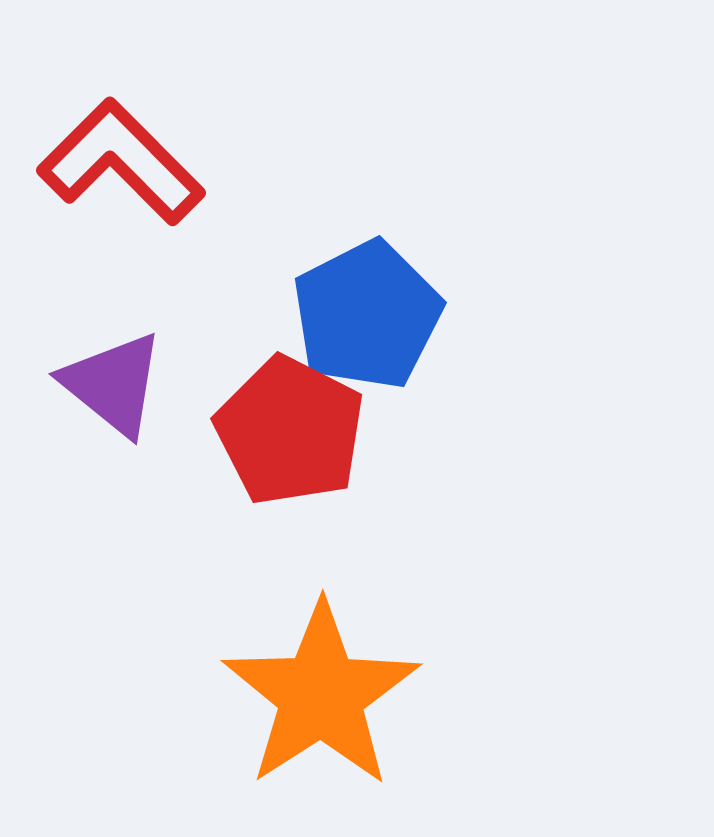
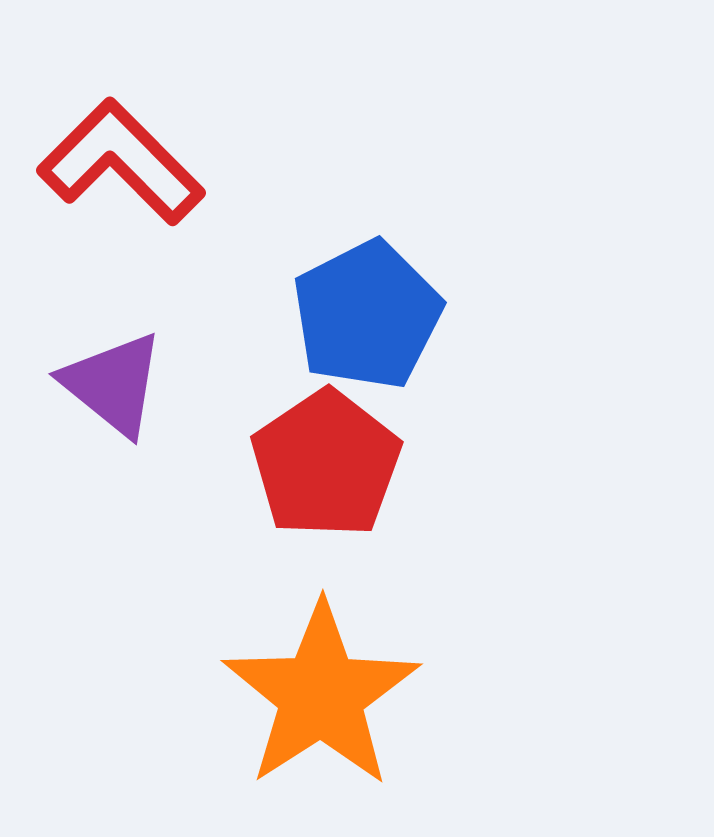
red pentagon: moved 36 px right, 33 px down; rotated 11 degrees clockwise
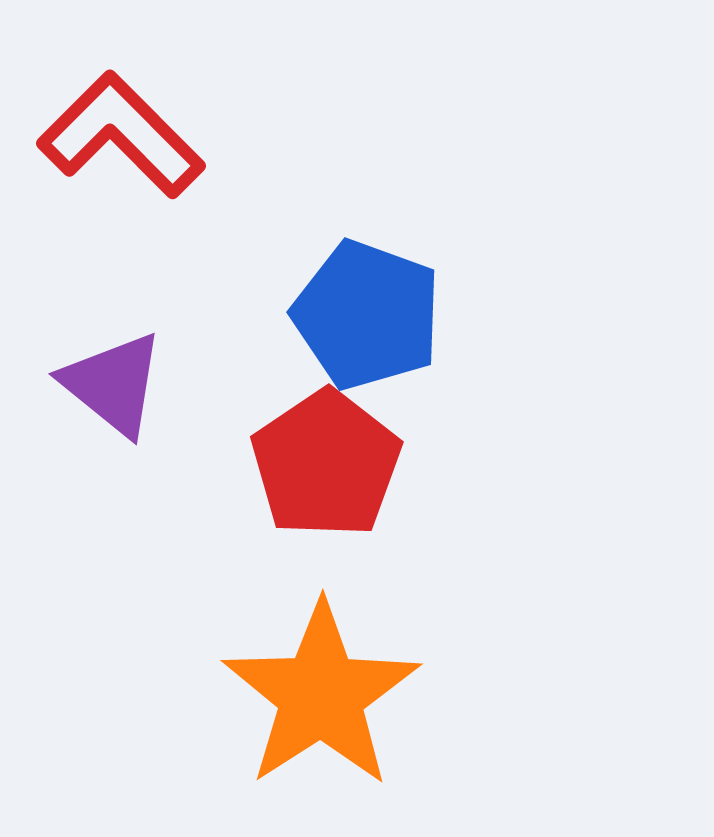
red L-shape: moved 27 px up
blue pentagon: rotated 25 degrees counterclockwise
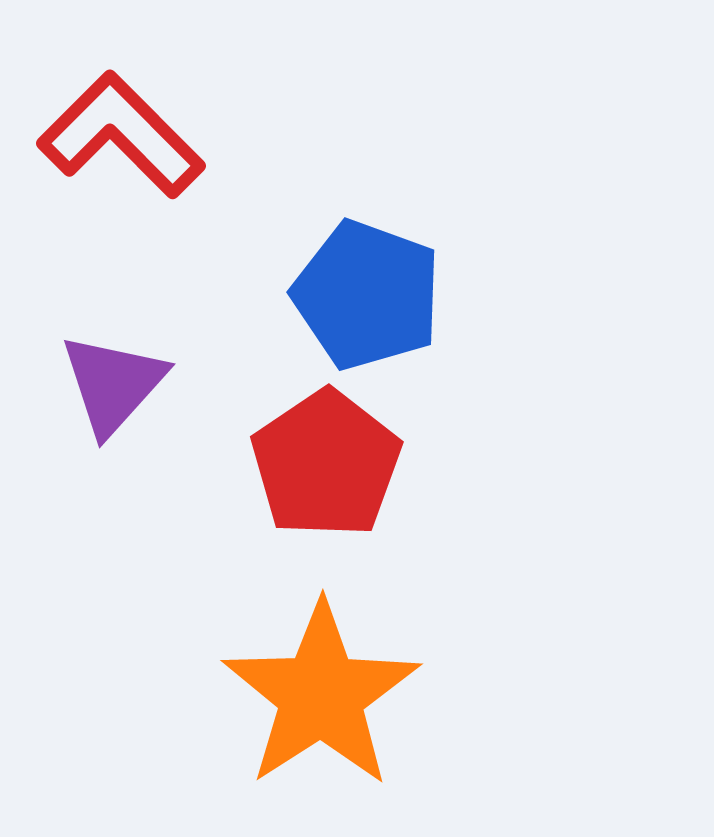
blue pentagon: moved 20 px up
purple triangle: rotated 33 degrees clockwise
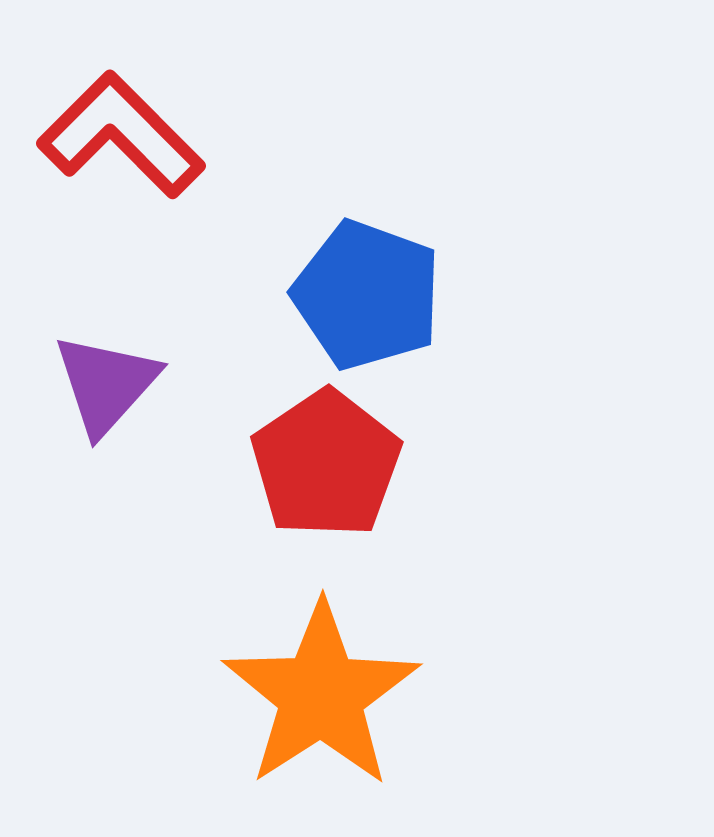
purple triangle: moved 7 px left
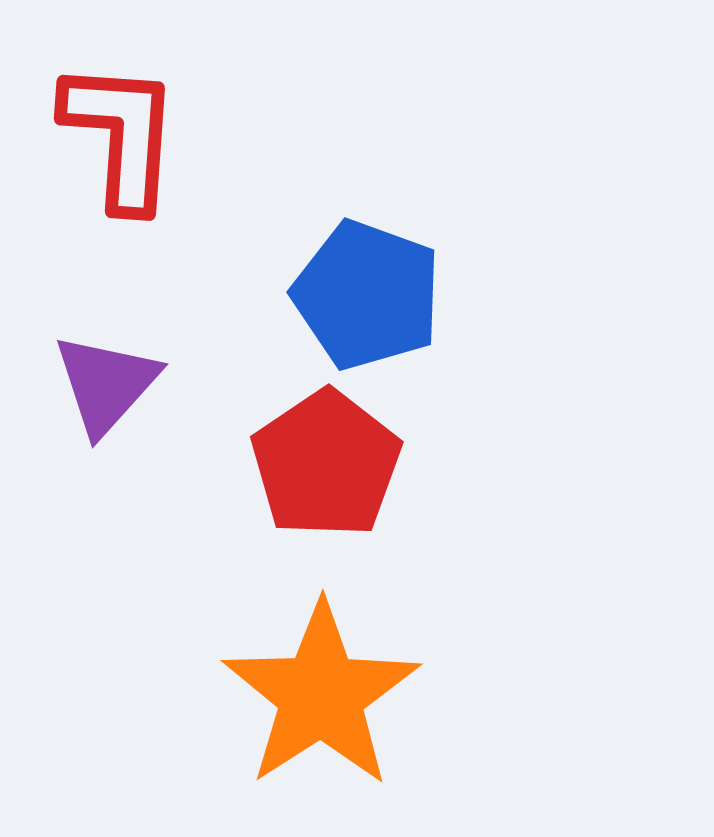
red L-shape: rotated 49 degrees clockwise
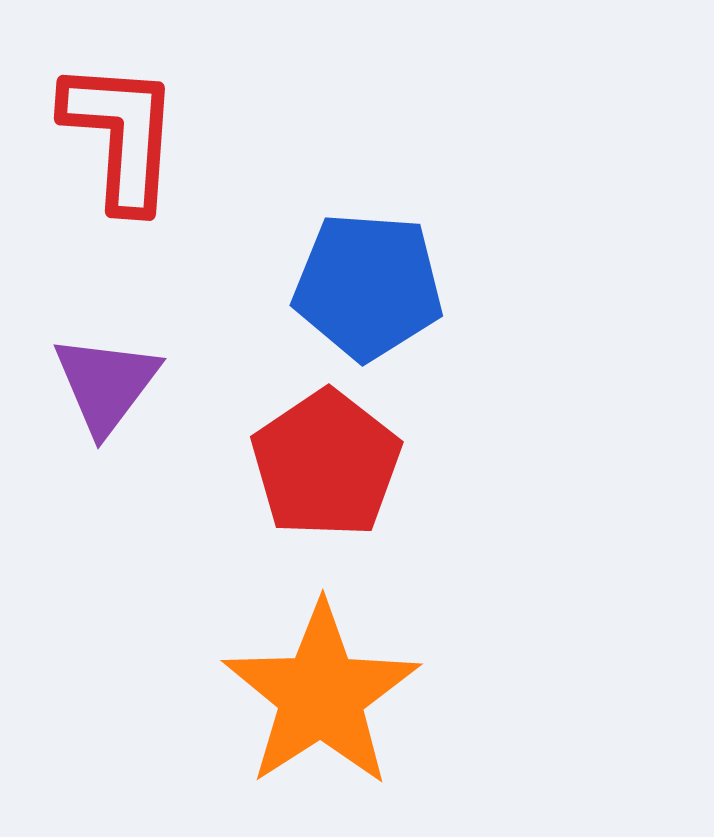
blue pentagon: moved 1 px right, 9 px up; rotated 16 degrees counterclockwise
purple triangle: rotated 5 degrees counterclockwise
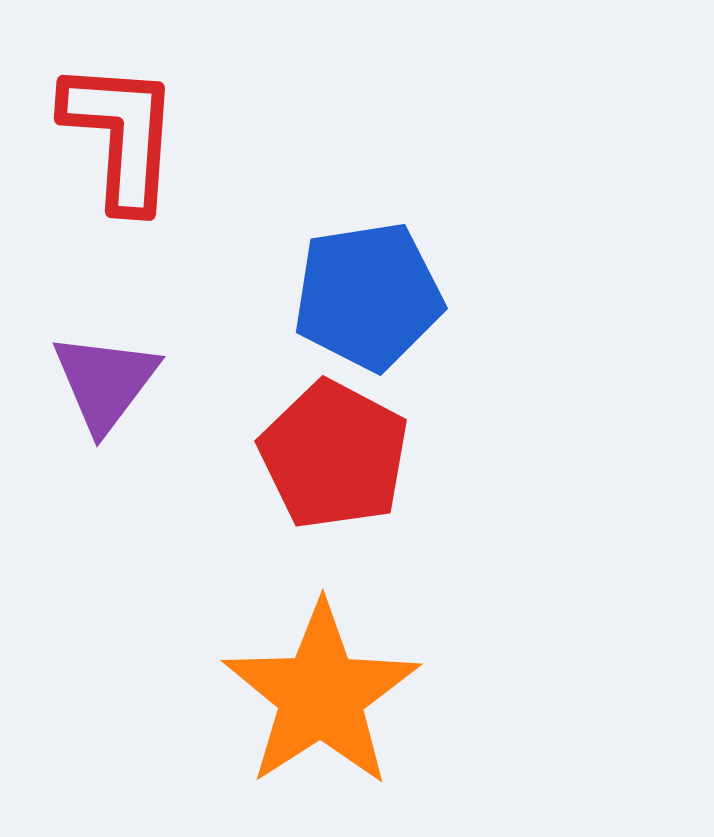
blue pentagon: moved 10 px down; rotated 13 degrees counterclockwise
purple triangle: moved 1 px left, 2 px up
red pentagon: moved 8 px right, 9 px up; rotated 10 degrees counterclockwise
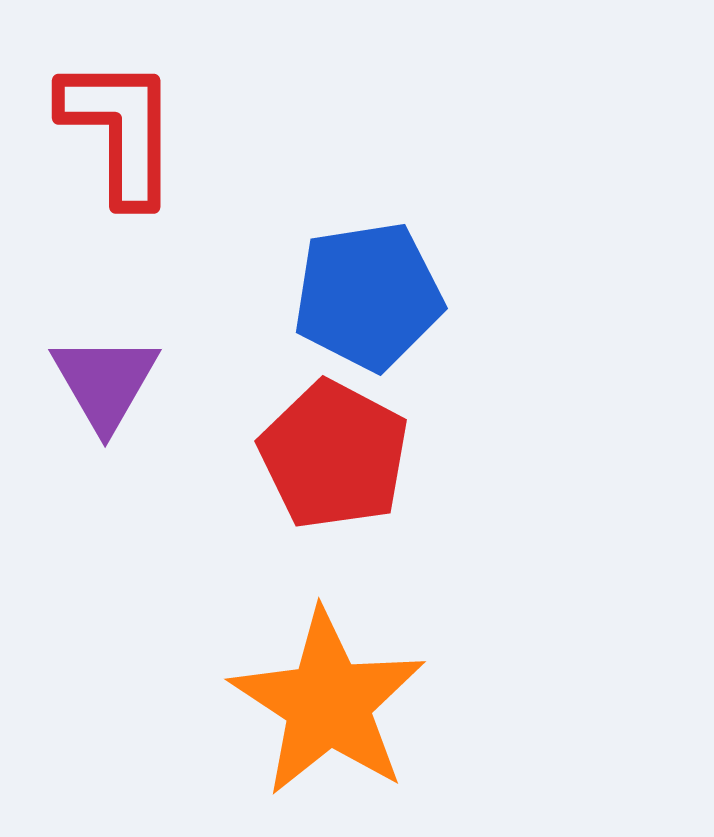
red L-shape: moved 1 px left, 5 px up; rotated 4 degrees counterclockwise
purple triangle: rotated 7 degrees counterclockwise
orange star: moved 7 px right, 8 px down; rotated 6 degrees counterclockwise
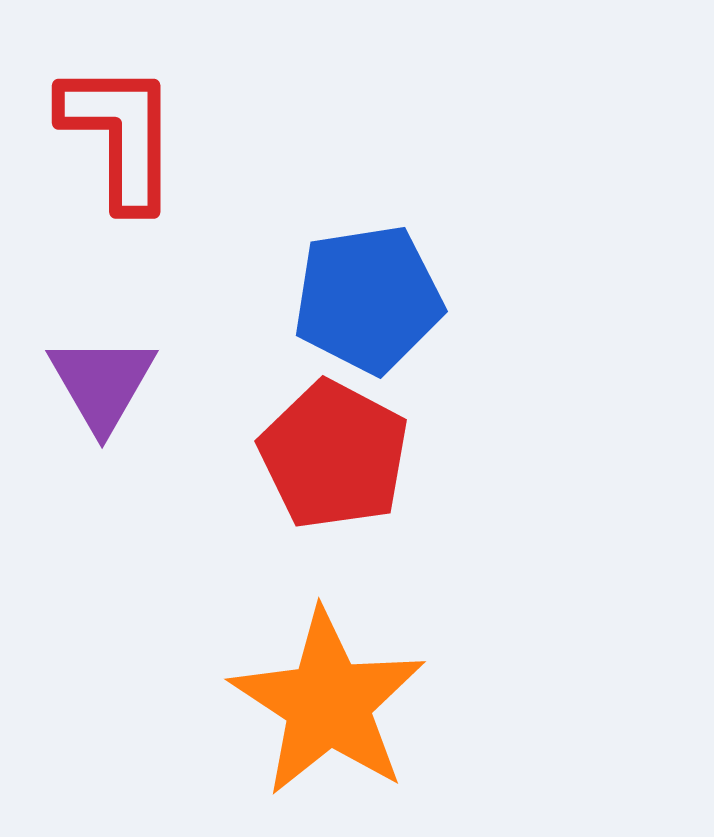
red L-shape: moved 5 px down
blue pentagon: moved 3 px down
purple triangle: moved 3 px left, 1 px down
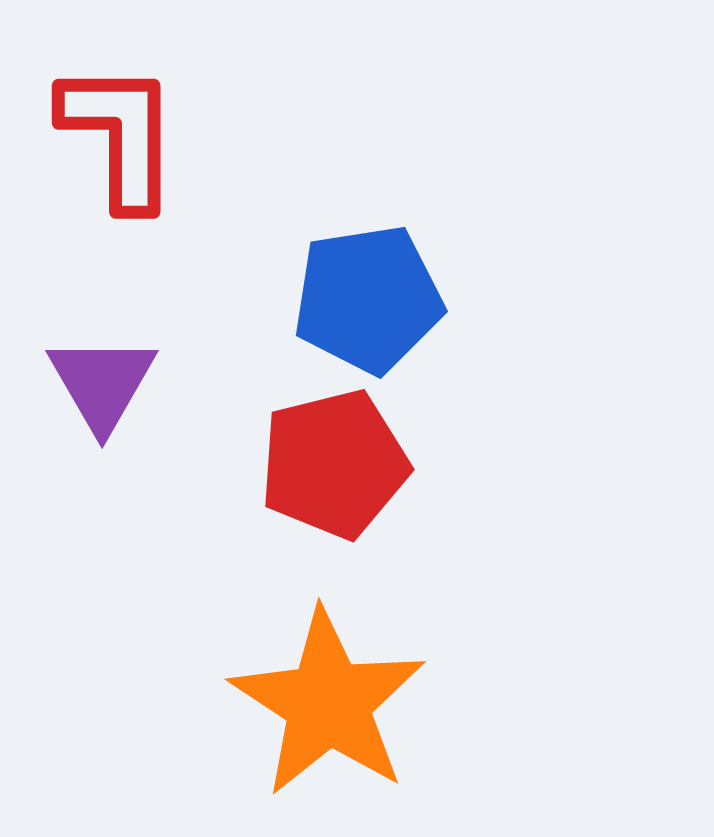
red pentagon: moved 9 px down; rotated 30 degrees clockwise
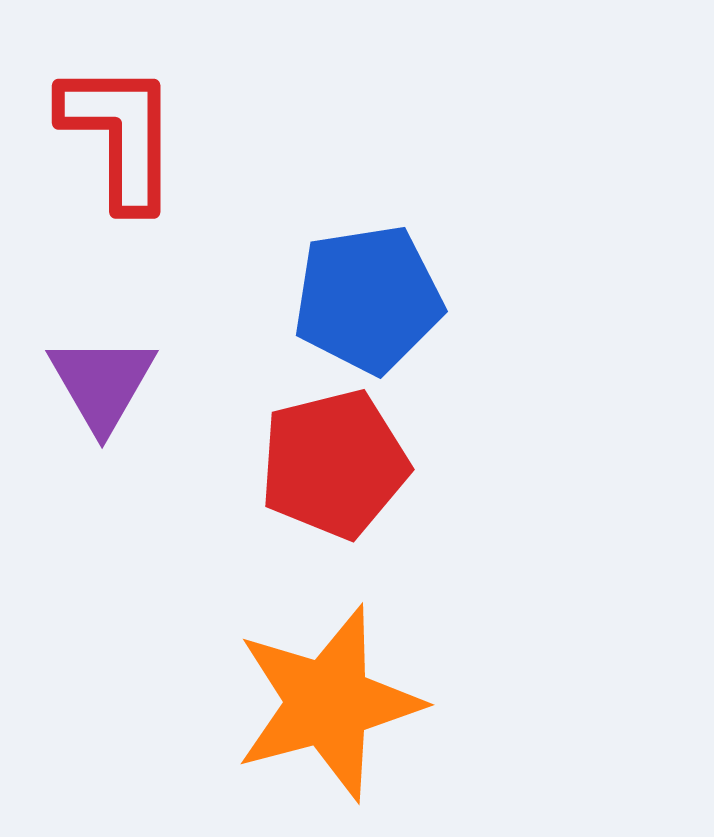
orange star: rotated 24 degrees clockwise
